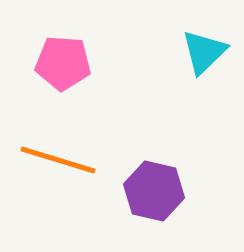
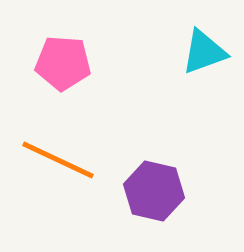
cyan triangle: rotated 24 degrees clockwise
orange line: rotated 8 degrees clockwise
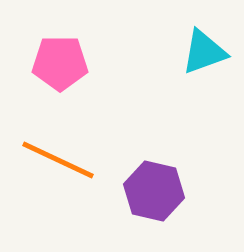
pink pentagon: moved 3 px left; rotated 4 degrees counterclockwise
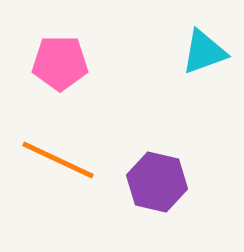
purple hexagon: moved 3 px right, 9 px up
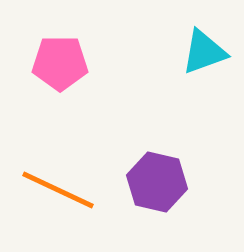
orange line: moved 30 px down
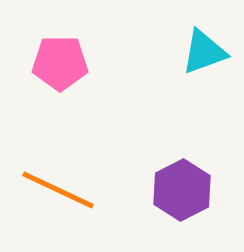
purple hexagon: moved 25 px right, 8 px down; rotated 20 degrees clockwise
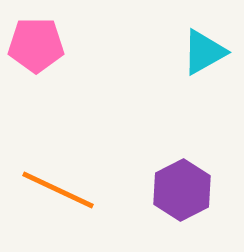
cyan triangle: rotated 9 degrees counterclockwise
pink pentagon: moved 24 px left, 18 px up
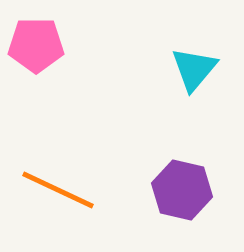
cyan triangle: moved 10 px left, 17 px down; rotated 21 degrees counterclockwise
purple hexagon: rotated 20 degrees counterclockwise
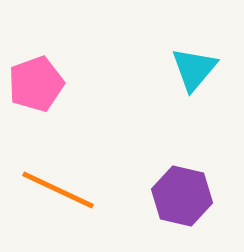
pink pentagon: moved 39 px down; rotated 20 degrees counterclockwise
purple hexagon: moved 6 px down
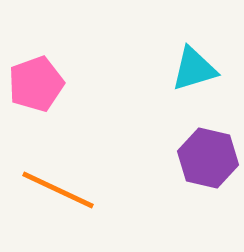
cyan triangle: rotated 33 degrees clockwise
purple hexagon: moved 26 px right, 38 px up
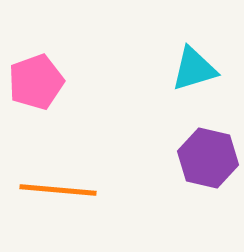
pink pentagon: moved 2 px up
orange line: rotated 20 degrees counterclockwise
